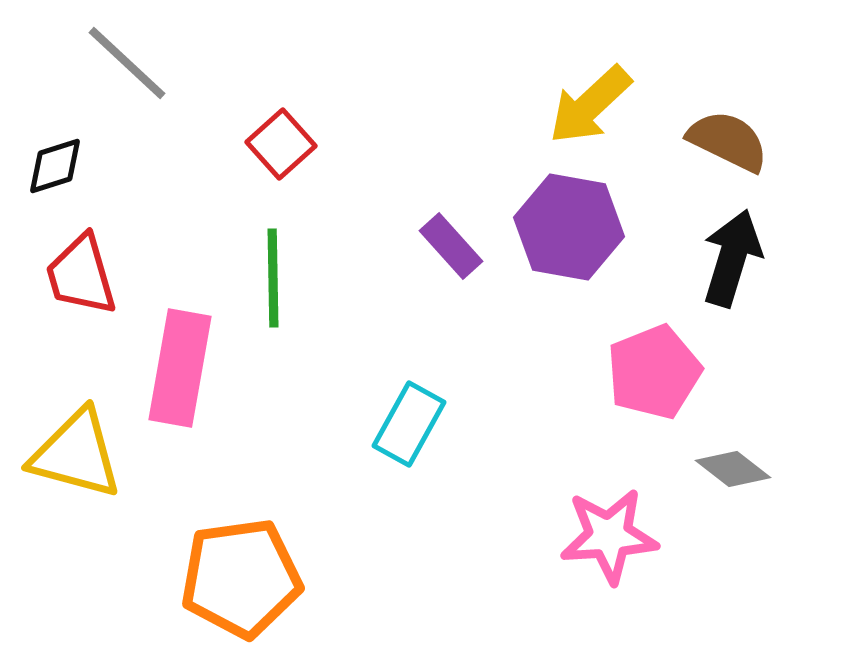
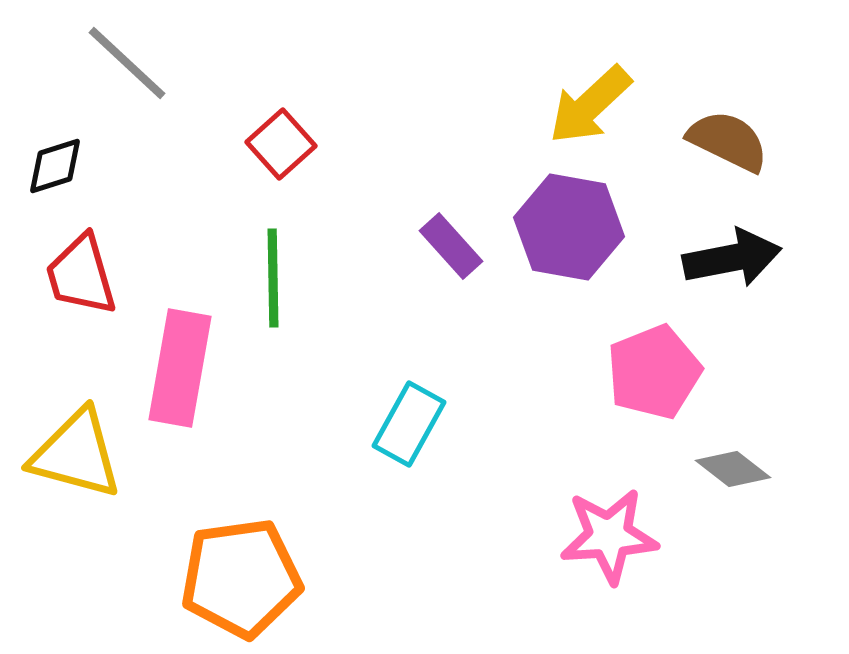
black arrow: rotated 62 degrees clockwise
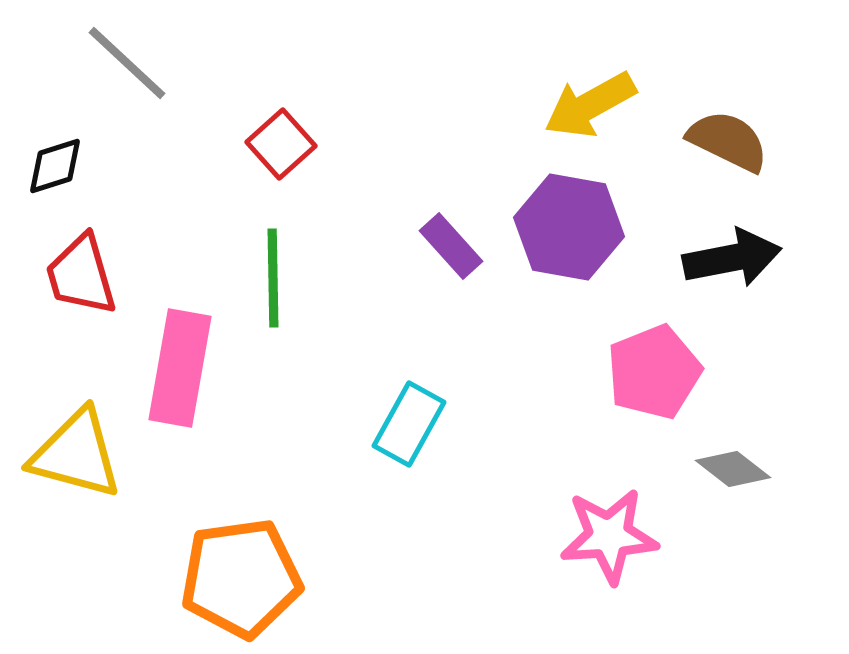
yellow arrow: rotated 14 degrees clockwise
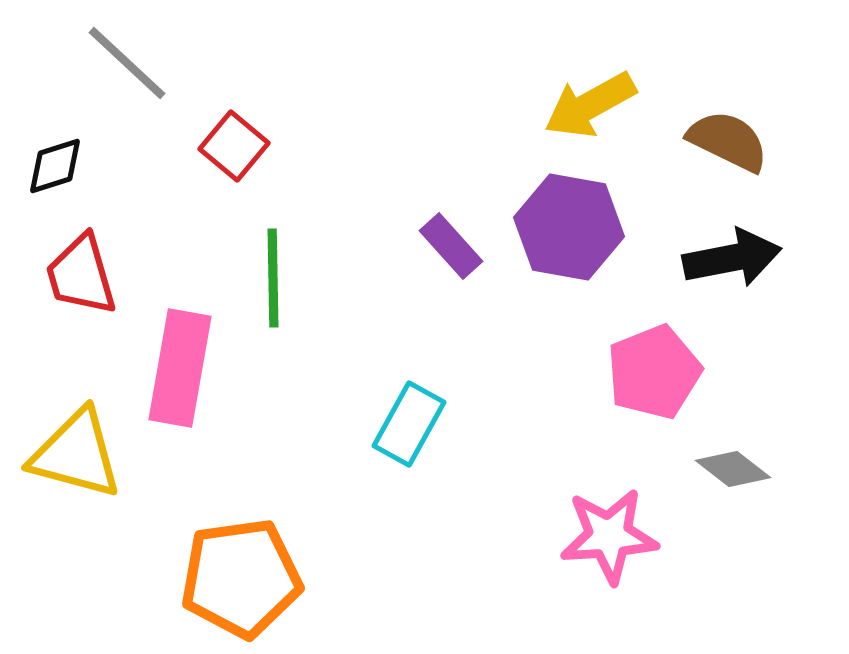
red square: moved 47 px left, 2 px down; rotated 8 degrees counterclockwise
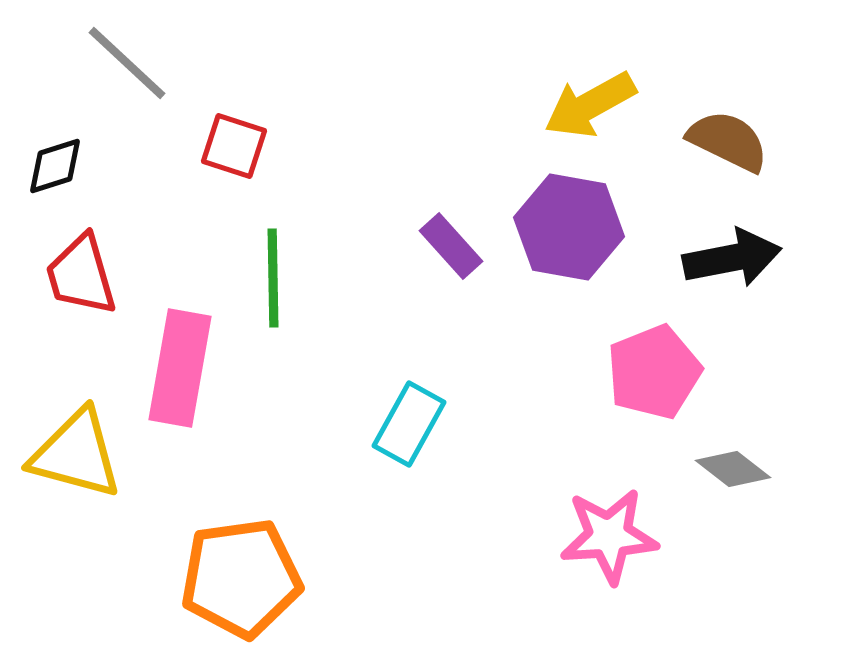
red square: rotated 22 degrees counterclockwise
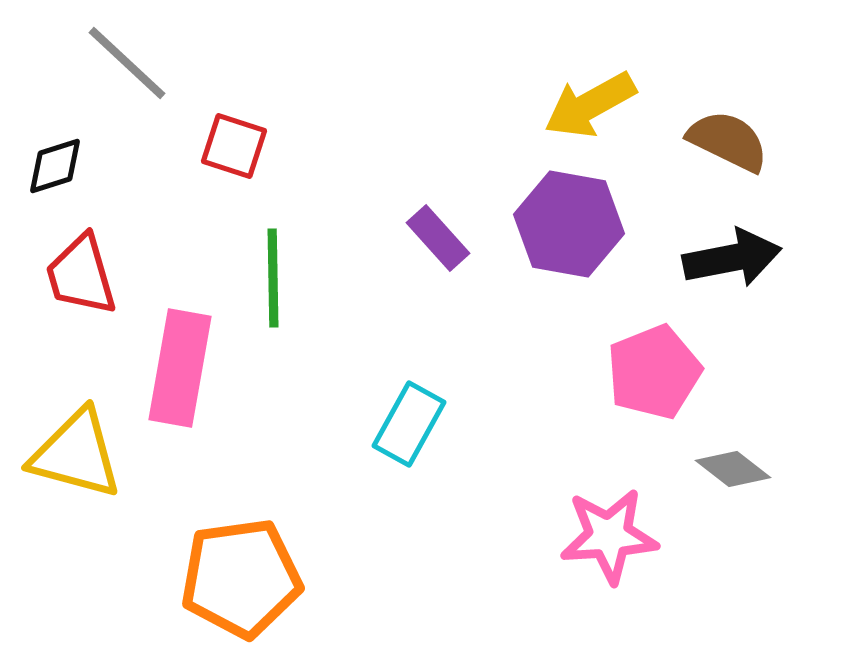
purple hexagon: moved 3 px up
purple rectangle: moved 13 px left, 8 px up
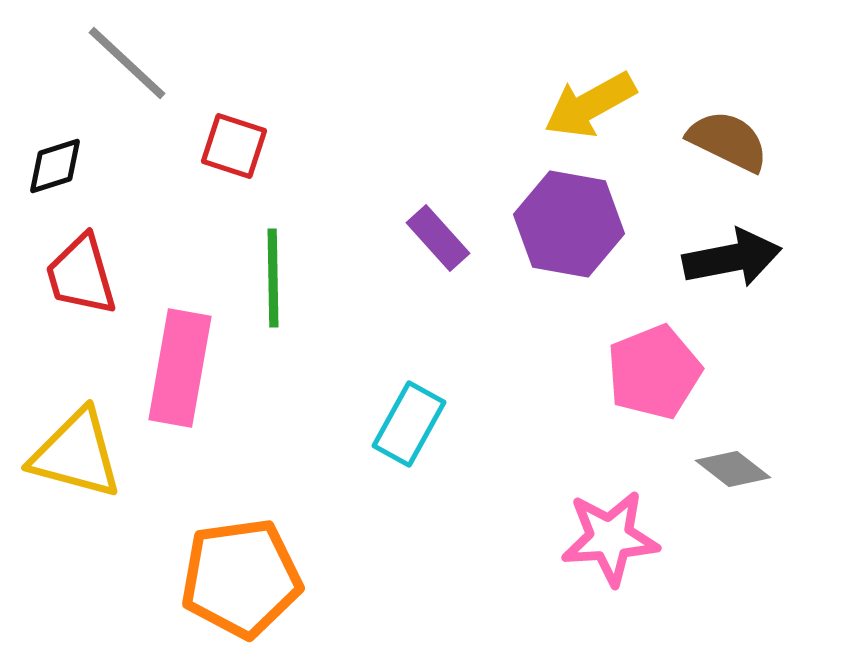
pink star: moved 1 px right, 2 px down
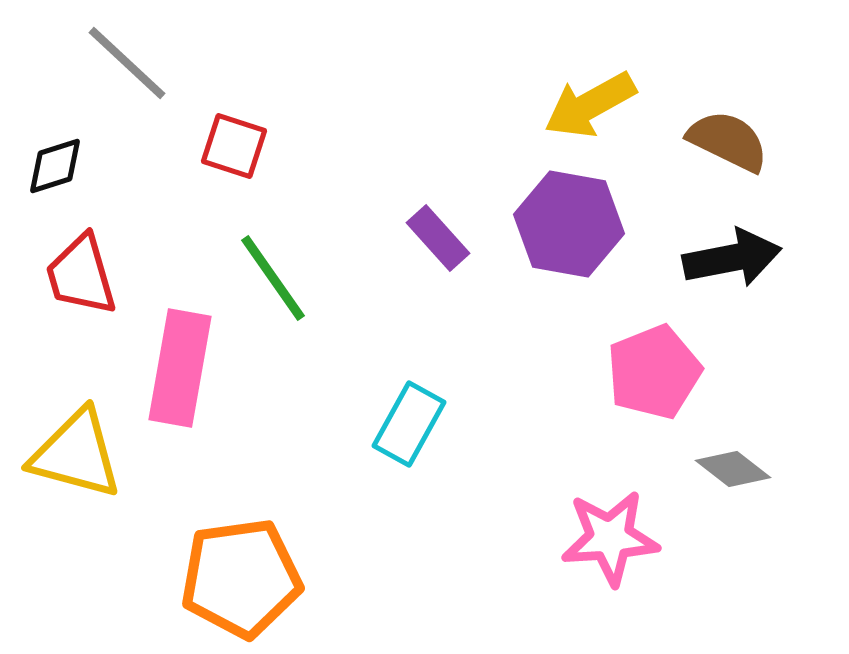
green line: rotated 34 degrees counterclockwise
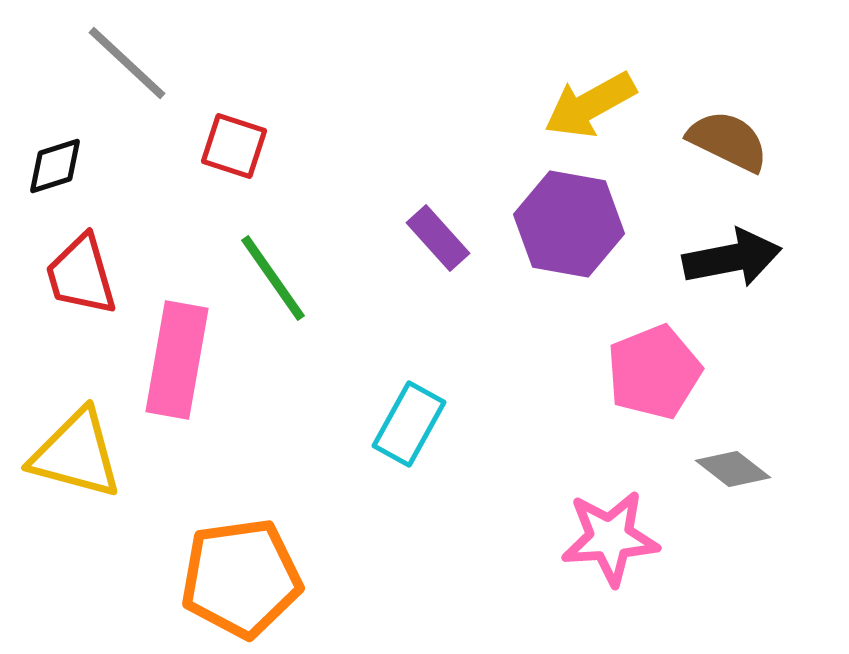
pink rectangle: moved 3 px left, 8 px up
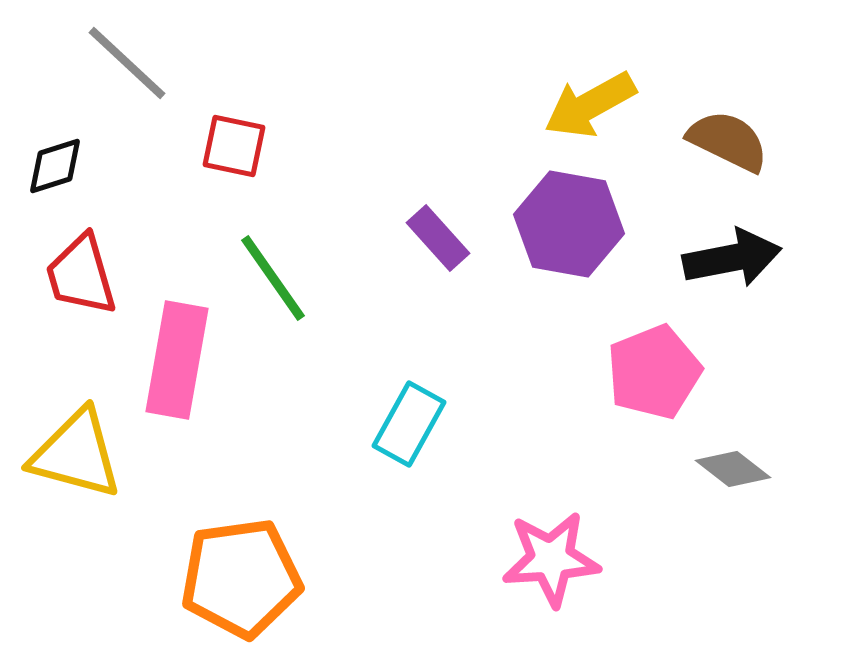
red square: rotated 6 degrees counterclockwise
pink star: moved 59 px left, 21 px down
